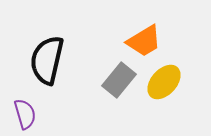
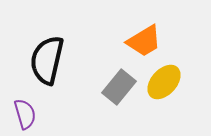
gray rectangle: moved 7 px down
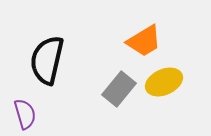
yellow ellipse: rotated 24 degrees clockwise
gray rectangle: moved 2 px down
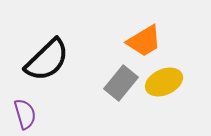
black semicircle: rotated 147 degrees counterclockwise
gray rectangle: moved 2 px right, 6 px up
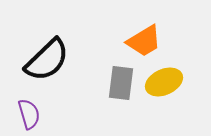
gray rectangle: rotated 32 degrees counterclockwise
purple semicircle: moved 4 px right
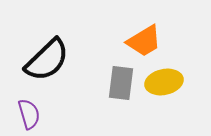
yellow ellipse: rotated 12 degrees clockwise
